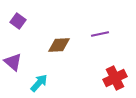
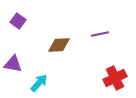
purple triangle: moved 2 px down; rotated 30 degrees counterclockwise
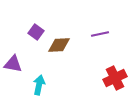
purple square: moved 18 px right, 11 px down
cyan arrow: moved 2 px down; rotated 30 degrees counterclockwise
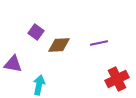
purple line: moved 1 px left, 9 px down
red cross: moved 2 px right, 1 px down
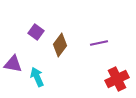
brown diamond: moved 1 px right; rotated 50 degrees counterclockwise
cyan arrow: moved 2 px left, 8 px up; rotated 36 degrees counterclockwise
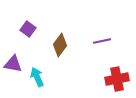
purple square: moved 8 px left, 3 px up
purple line: moved 3 px right, 2 px up
red cross: rotated 15 degrees clockwise
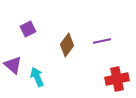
purple square: rotated 28 degrees clockwise
brown diamond: moved 7 px right
purple triangle: moved 1 px down; rotated 30 degrees clockwise
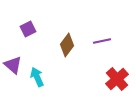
red cross: rotated 30 degrees counterclockwise
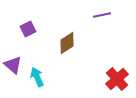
purple line: moved 26 px up
brown diamond: moved 2 px up; rotated 20 degrees clockwise
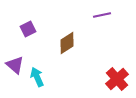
purple triangle: moved 2 px right
